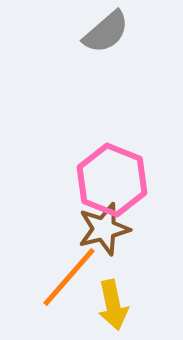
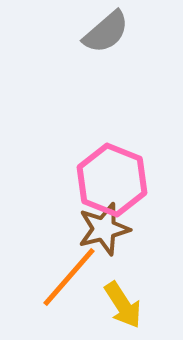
yellow arrow: moved 10 px right; rotated 21 degrees counterclockwise
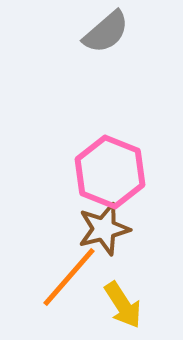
pink hexagon: moved 2 px left, 8 px up
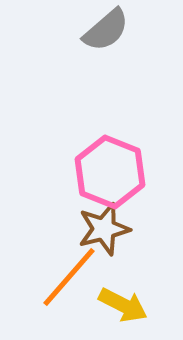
gray semicircle: moved 2 px up
yellow arrow: rotated 30 degrees counterclockwise
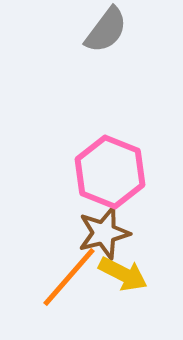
gray semicircle: rotated 12 degrees counterclockwise
brown star: moved 4 px down
yellow arrow: moved 31 px up
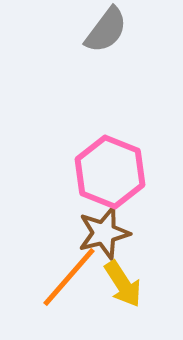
yellow arrow: moved 10 px down; rotated 30 degrees clockwise
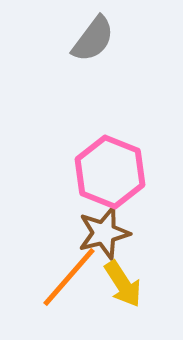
gray semicircle: moved 13 px left, 9 px down
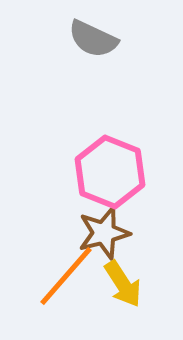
gray semicircle: rotated 78 degrees clockwise
orange line: moved 3 px left, 1 px up
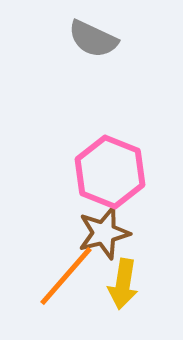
yellow arrow: rotated 42 degrees clockwise
